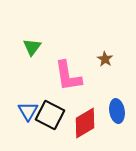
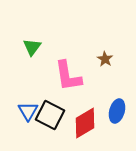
blue ellipse: rotated 25 degrees clockwise
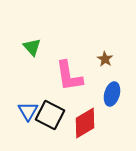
green triangle: rotated 18 degrees counterclockwise
pink L-shape: moved 1 px right
blue ellipse: moved 5 px left, 17 px up
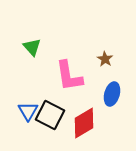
red diamond: moved 1 px left
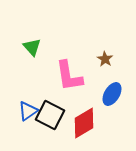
blue ellipse: rotated 15 degrees clockwise
blue triangle: rotated 25 degrees clockwise
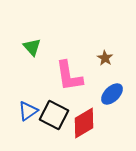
brown star: moved 1 px up
blue ellipse: rotated 15 degrees clockwise
black square: moved 4 px right
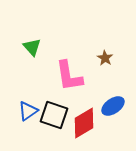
blue ellipse: moved 1 px right, 12 px down; rotated 10 degrees clockwise
black square: rotated 8 degrees counterclockwise
